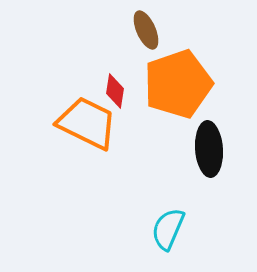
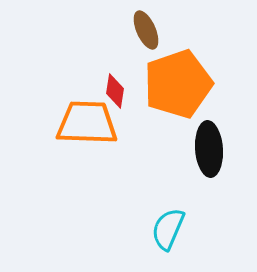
orange trapezoid: rotated 24 degrees counterclockwise
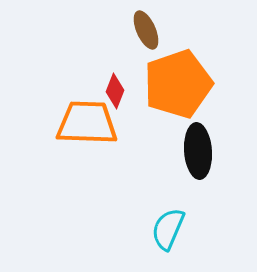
red diamond: rotated 12 degrees clockwise
black ellipse: moved 11 px left, 2 px down
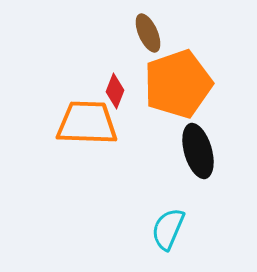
brown ellipse: moved 2 px right, 3 px down
black ellipse: rotated 12 degrees counterclockwise
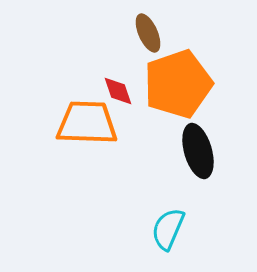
red diamond: moved 3 px right; rotated 40 degrees counterclockwise
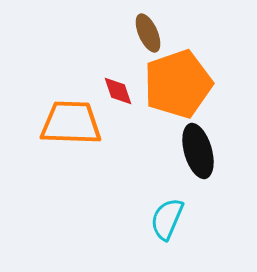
orange trapezoid: moved 16 px left
cyan semicircle: moved 1 px left, 10 px up
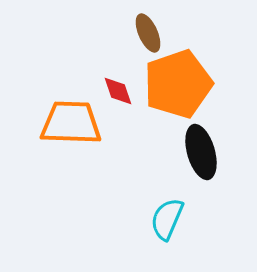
black ellipse: moved 3 px right, 1 px down
